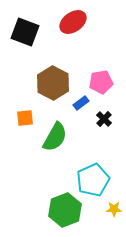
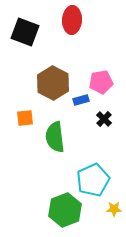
red ellipse: moved 1 px left, 2 px up; rotated 52 degrees counterclockwise
blue rectangle: moved 3 px up; rotated 21 degrees clockwise
green semicircle: rotated 144 degrees clockwise
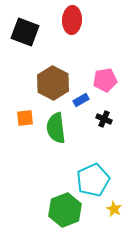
pink pentagon: moved 4 px right, 2 px up
blue rectangle: rotated 14 degrees counterclockwise
black cross: rotated 21 degrees counterclockwise
green semicircle: moved 1 px right, 9 px up
yellow star: rotated 28 degrees clockwise
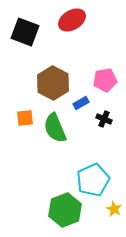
red ellipse: rotated 56 degrees clockwise
blue rectangle: moved 3 px down
green semicircle: moved 1 px left; rotated 16 degrees counterclockwise
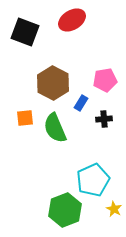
blue rectangle: rotated 28 degrees counterclockwise
black cross: rotated 28 degrees counterclockwise
